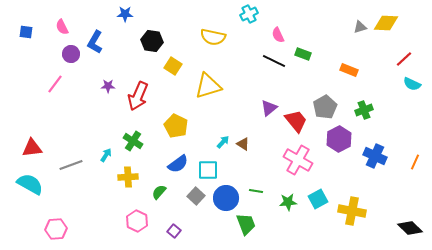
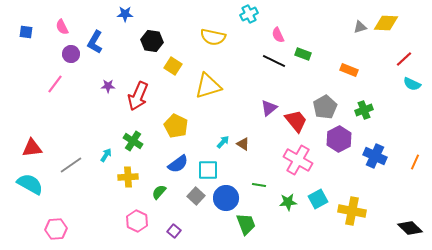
gray line at (71, 165): rotated 15 degrees counterclockwise
green line at (256, 191): moved 3 px right, 6 px up
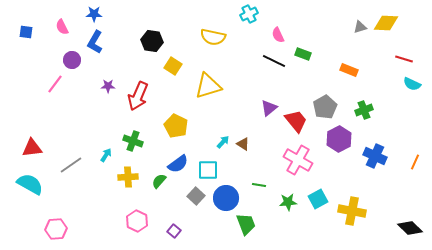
blue star at (125, 14): moved 31 px left
purple circle at (71, 54): moved 1 px right, 6 px down
red line at (404, 59): rotated 60 degrees clockwise
green cross at (133, 141): rotated 12 degrees counterclockwise
green semicircle at (159, 192): moved 11 px up
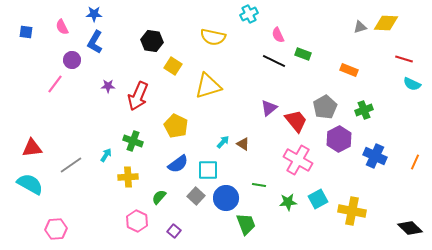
green semicircle at (159, 181): moved 16 px down
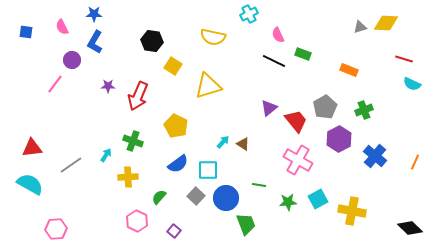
blue cross at (375, 156): rotated 15 degrees clockwise
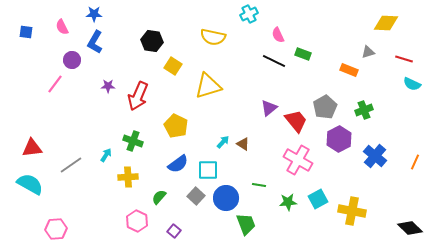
gray triangle at (360, 27): moved 8 px right, 25 px down
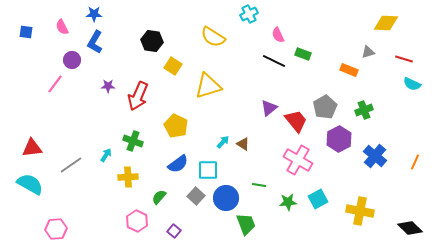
yellow semicircle at (213, 37): rotated 20 degrees clockwise
yellow cross at (352, 211): moved 8 px right
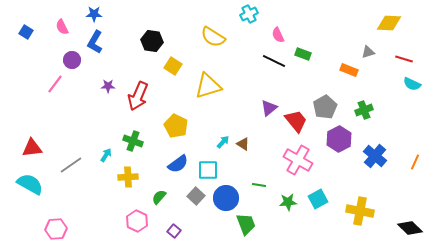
yellow diamond at (386, 23): moved 3 px right
blue square at (26, 32): rotated 24 degrees clockwise
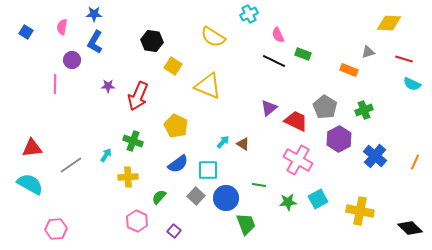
pink semicircle at (62, 27): rotated 35 degrees clockwise
pink line at (55, 84): rotated 36 degrees counterclockwise
yellow triangle at (208, 86): rotated 40 degrees clockwise
gray pentagon at (325, 107): rotated 10 degrees counterclockwise
red trapezoid at (296, 121): rotated 25 degrees counterclockwise
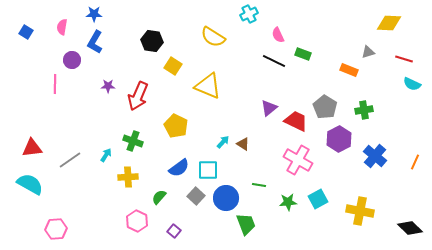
green cross at (364, 110): rotated 12 degrees clockwise
blue semicircle at (178, 164): moved 1 px right, 4 px down
gray line at (71, 165): moved 1 px left, 5 px up
